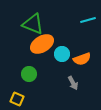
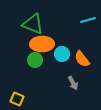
orange ellipse: rotated 30 degrees clockwise
orange semicircle: rotated 72 degrees clockwise
green circle: moved 6 px right, 14 px up
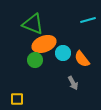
orange ellipse: moved 2 px right; rotated 20 degrees counterclockwise
cyan circle: moved 1 px right, 1 px up
yellow square: rotated 24 degrees counterclockwise
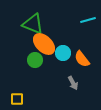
orange ellipse: rotated 65 degrees clockwise
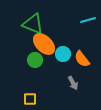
cyan circle: moved 1 px down
yellow square: moved 13 px right
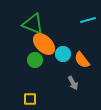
orange semicircle: moved 1 px down
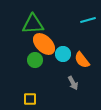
green triangle: rotated 25 degrees counterclockwise
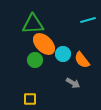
gray arrow: rotated 32 degrees counterclockwise
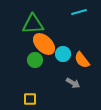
cyan line: moved 9 px left, 8 px up
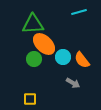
cyan circle: moved 3 px down
green circle: moved 1 px left, 1 px up
